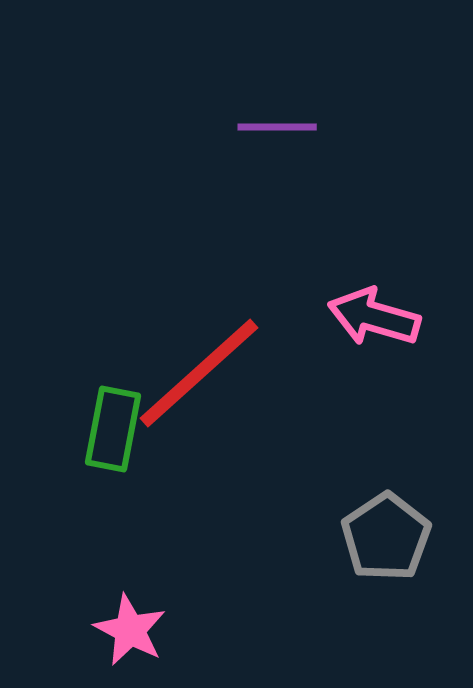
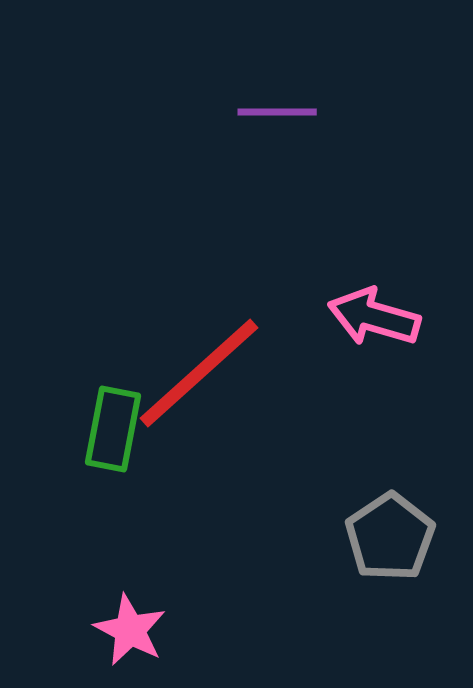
purple line: moved 15 px up
gray pentagon: moved 4 px right
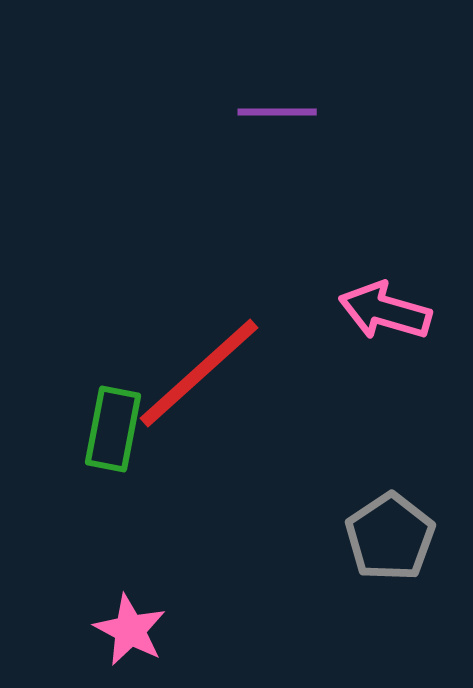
pink arrow: moved 11 px right, 6 px up
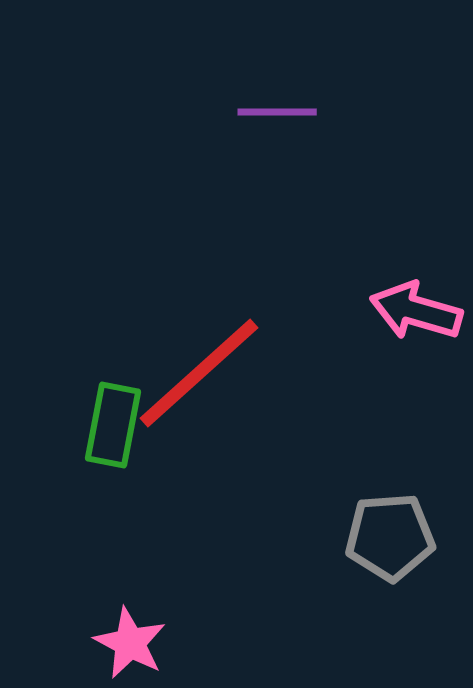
pink arrow: moved 31 px right
green rectangle: moved 4 px up
gray pentagon: rotated 30 degrees clockwise
pink star: moved 13 px down
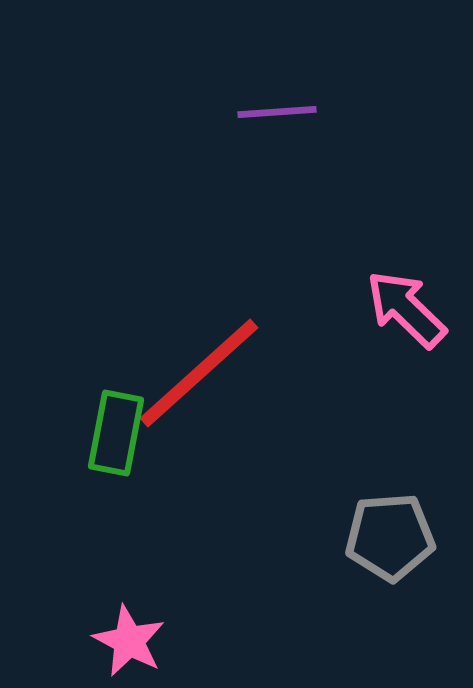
purple line: rotated 4 degrees counterclockwise
pink arrow: moved 10 px left, 2 px up; rotated 28 degrees clockwise
green rectangle: moved 3 px right, 8 px down
pink star: moved 1 px left, 2 px up
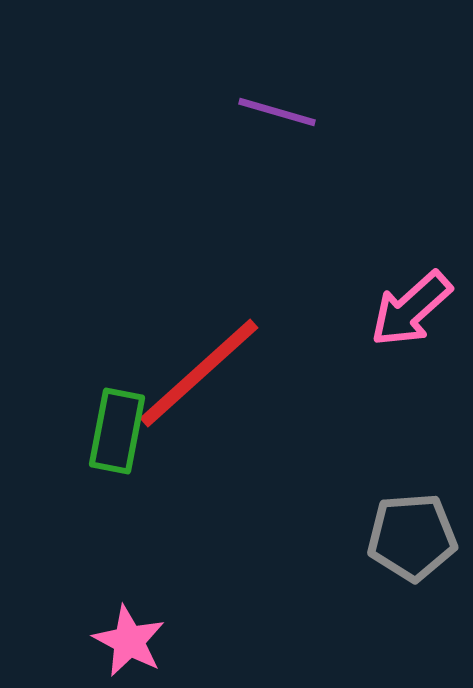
purple line: rotated 20 degrees clockwise
pink arrow: moved 5 px right; rotated 86 degrees counterclockwise
green rectangle: moved 1 px right, 2 px up
gray pentagon: moved 22 px right
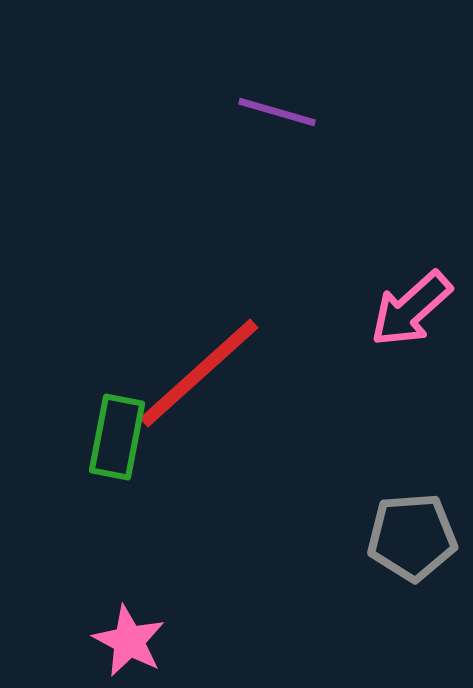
green rectangle: moved 6 px down
